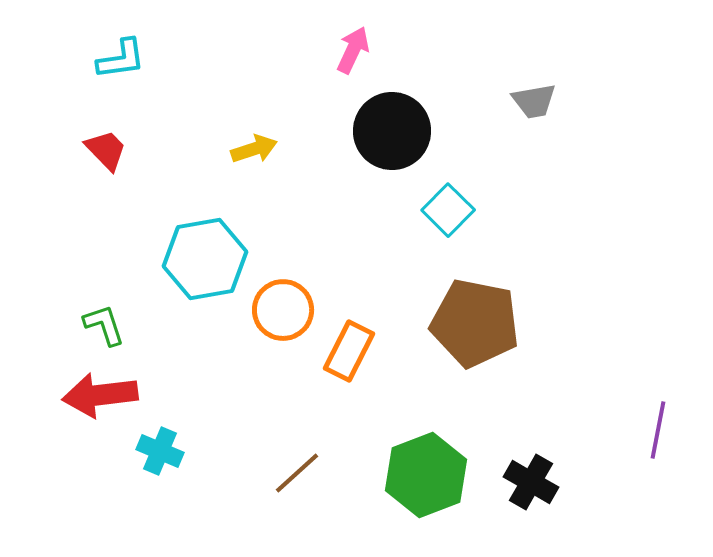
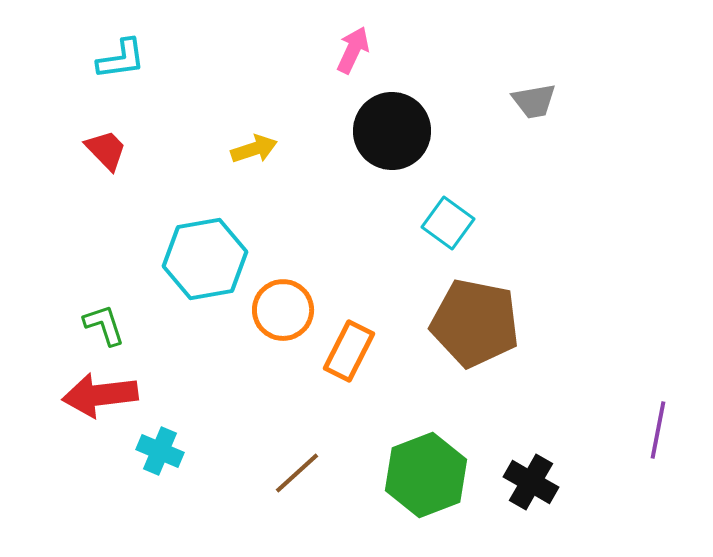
cyan square: moved 13 px down; rotated 9 degrees counterclockwise
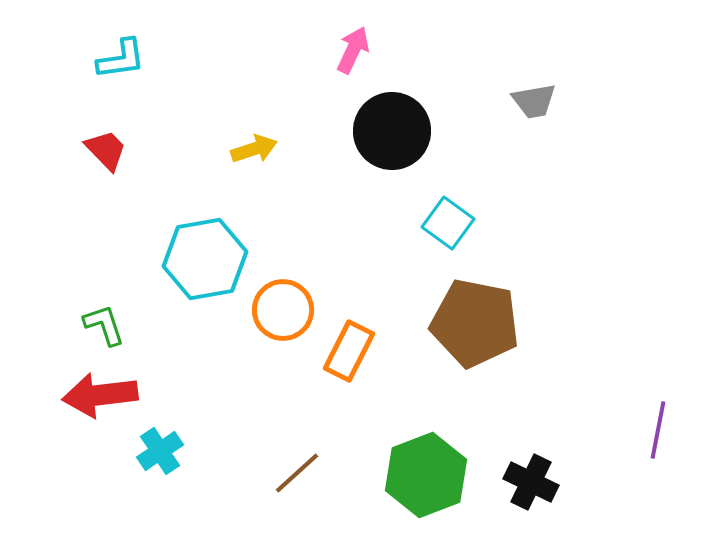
cyan cross: rotated 33 degrees clockwise
black cross: rotated 4 degrees counterclockwise
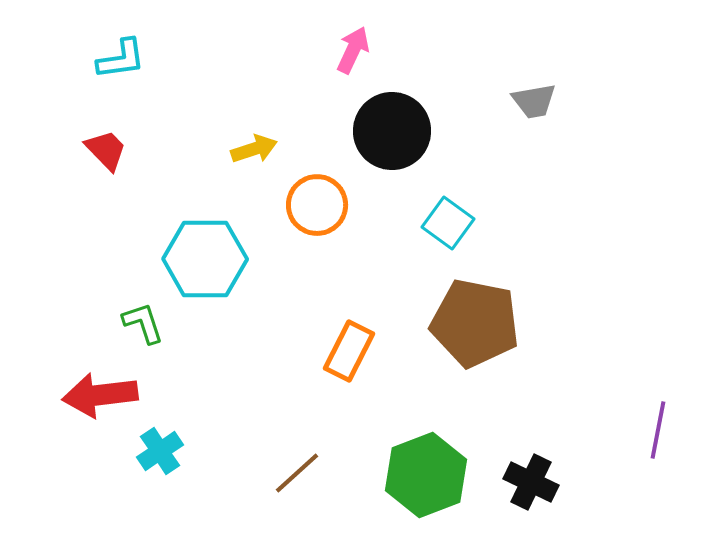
cyan hexagon: rotated 10 degrees clockwise
orange circle: moved 34 px right, 105 px up
green L-shape: moved 39 px right, 2 px up
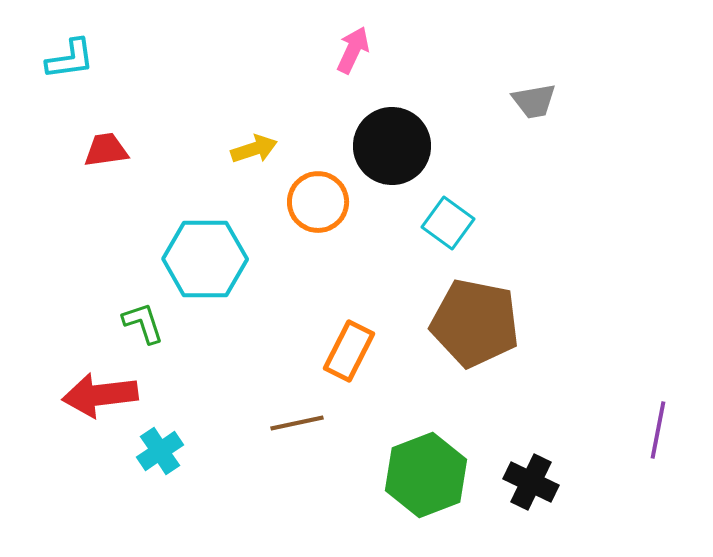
cyan L-shape: moved 51 px left
black circle: moved 15 px down
red trapezoid: rotated 54 degrees counterclockwise
orange circle: moved 1 px right, 3 px up
brown line: moved 50 px up; rotated 30 degrees clockwise
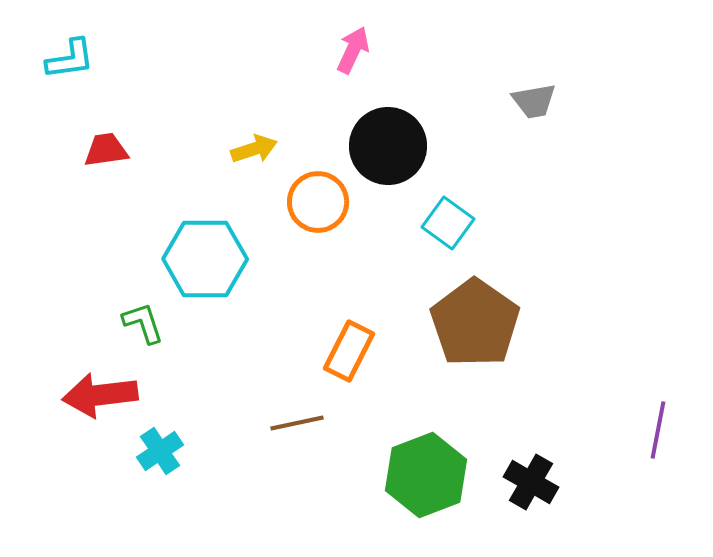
black circle: moved 4 px left
brown pentagon: rotated 24 degrees clockwise
black cross: rotated 4 degrees clockwise
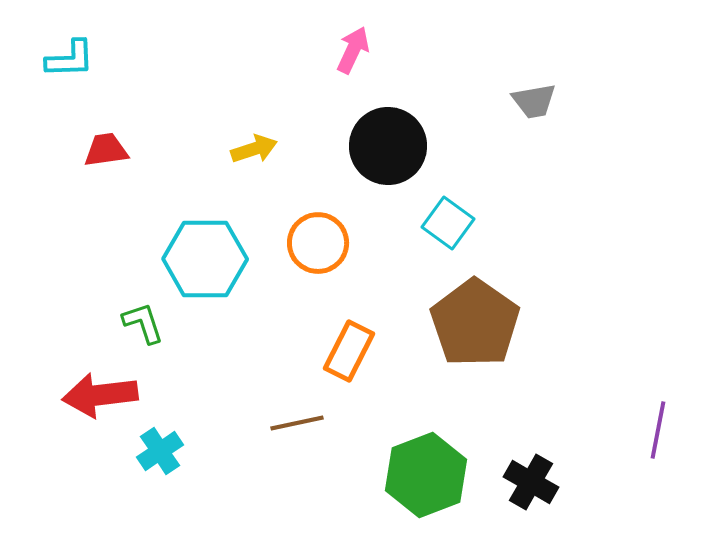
cyan L-shape: rotated 6 degrees clockwise
orange circle: moved 41 px down
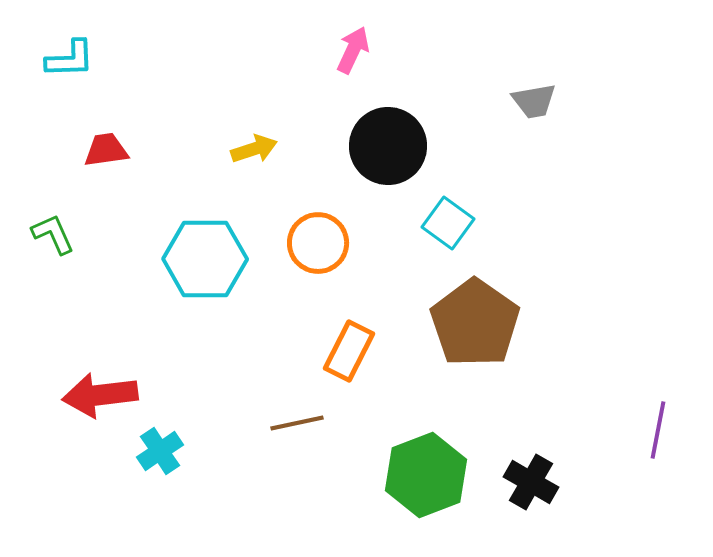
green L-shape: moved 90 px left, 89 px up; rotated 6 degrees counterclockwise
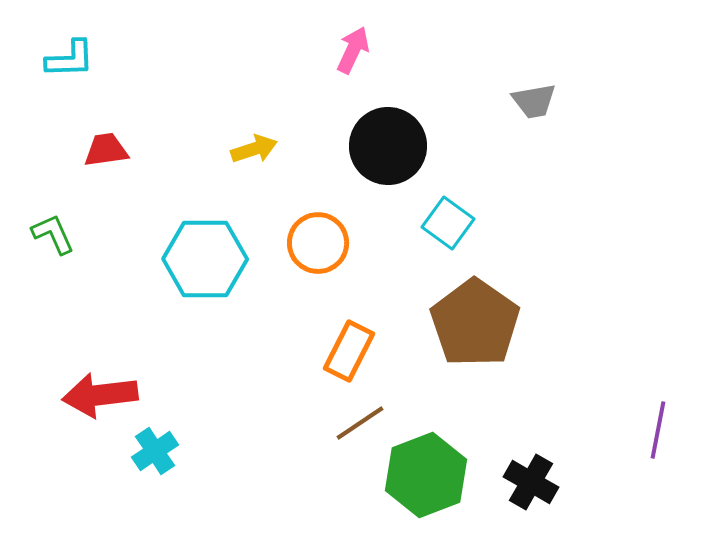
brown line: moved 63 px right; rotated 22 degrees counterclockwise
cyan cross: moved 5 px left
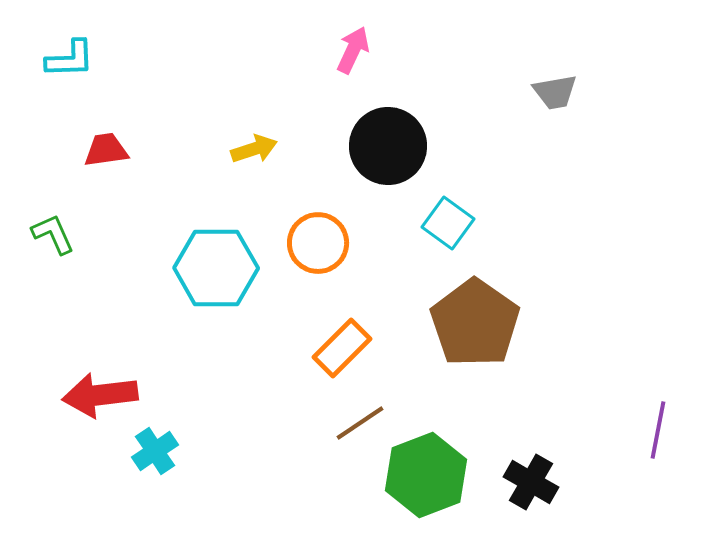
gray trapezoid: moved 21 px right, 9 px up
cyan hexagon: moved 11 px right, 9 px down
orange rectangle: moved 7 px left, 3 px up; rotated 18 degrees clockwise
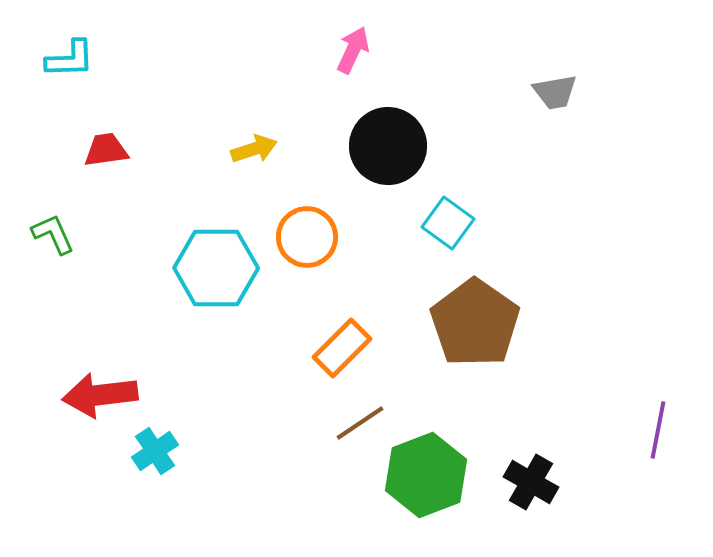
orange circle: moved 11 px left, 6 px up
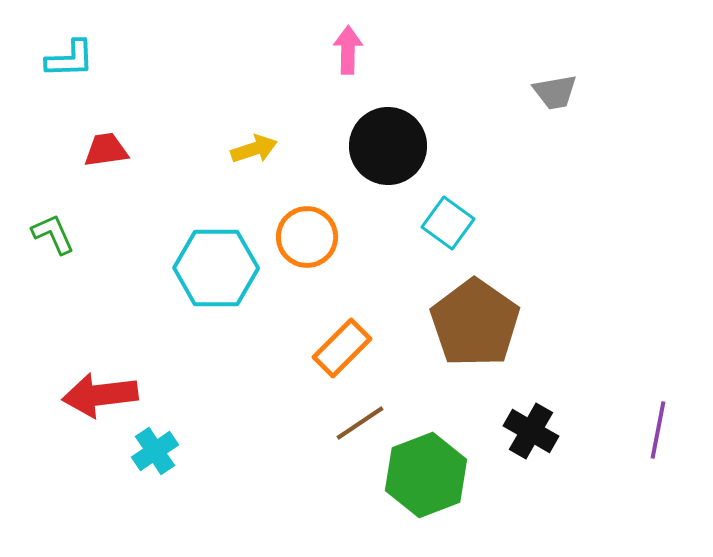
pink arrow: moved 5 px left; rotated 24 degrees counterclockwise
black cross: moved 51 px up
